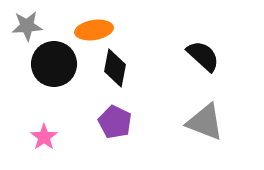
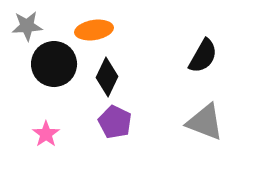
black semicircle: rotated 78 degrees clockwise
black diamond: moved 8 px left, 9 px down; rotated 15 degrees clockwise
pink star: moved 2 px right, 3 px up
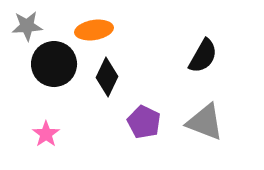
purple pentagon: moved 29 px right
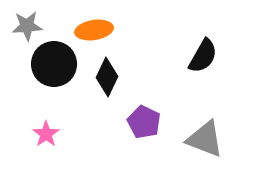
gray triangle: moved 17 px down
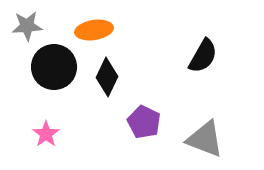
black circle: moved 3 px down
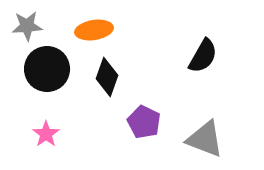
black circle: moved 7 px left, 2 px down
black diamond: rotated 6 degrees counterclockwise
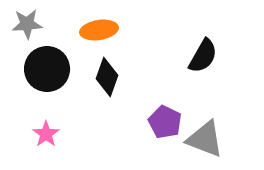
gray star: moved 2 px up
orange ellipse: moved 5 px right
purple pentagon: moved 21 px right
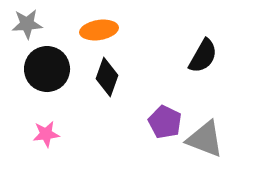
pink star: rotated 28 degrees clockwise
